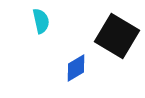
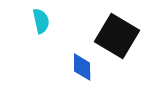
blue diamond: moved 6 px right, 1 px up; rotated 60 degrees counterclockwise
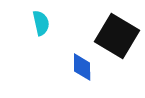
cyan semicircle: moved 2 px down
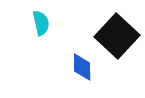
black square: rotated 12 degrees clockwise
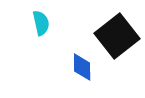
black square: rotated 9 degrees clockwise
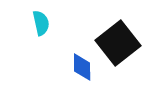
black square: moved 1 px right, 7 px down
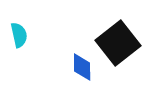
cyan semicircle: moved 22 px left, 12 px down
